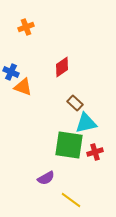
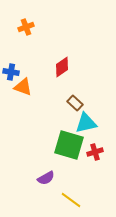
blue cross: rotated 14 degrees counterclockwise
green square: rotated 8 degrees clockwise
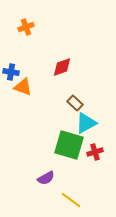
red diamond: rotated 15 degrees clockwise
cyan triangle: rotated 15 degrees counterclockwise
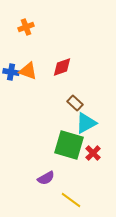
orange triangle: moved 5 px right, 16 px up
red cross: moved 2 px left, 1 px down; rotated 28 degrees counterclockwise
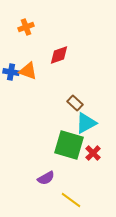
red diamond: moved 3 px left, 12 px up
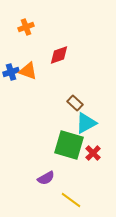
blue cross: rotated 28 degrees counterclockwise
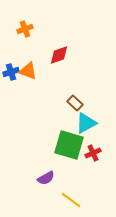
orange cross: moved 1 px left, 2 px down
red cross: rotated 21 degrees clockwise
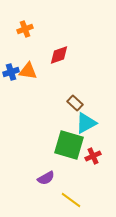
orange triangle: rotated 12 degrees counterclockwise
red cross: moved 3 px down
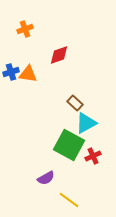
orange triangle: moved 3 px down
green square: rotated 12 degrees clockwise
yellow line: moved 2 px left
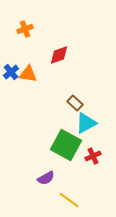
blue cross: rotated 21 degrees counterclockwise
green square: moved 3 px left
